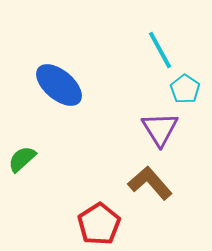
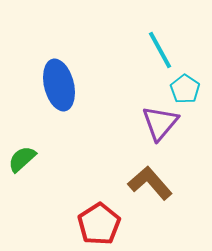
blue ellipse: rotated 36 degrees clockwise
purple triangle: moved 6 px up; rotated 12 degrees clockwise
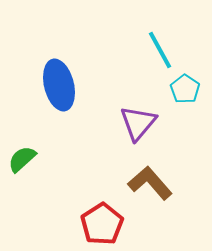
purple triangle: moved 22 px left
red pentagon: moved 3 px right
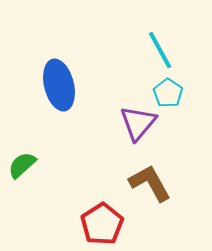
cyan pentagon: moved 17 px left, 4 px down
green semicircle: moved 6 px down
brown L-shape: rotated 12 degrees clockwise
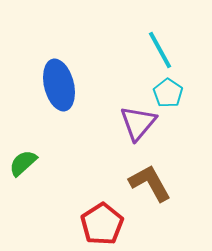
green semicircle: moved 1 px right, 2 px up
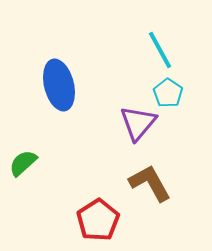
red pentagon: moved 4 px left, 4 px up
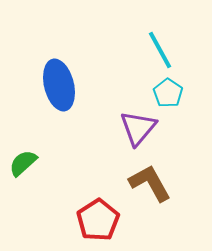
purple triangle: moved 5 px down
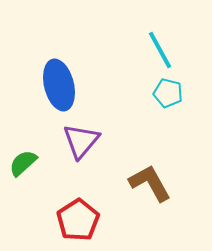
cyan pentagon: rotated 20 degrees counterclockwise
purple triangle: moved 57 px left, 13 px down
red pentagon: moved 20 px left
